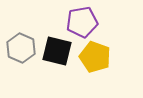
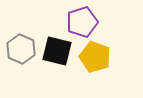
purple pentagon: rotated 8 degrees counterclockwise
gray hexagon: moved 1 px down
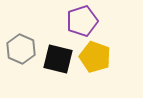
purple pentagon: moved 1 px up
black square: moved 1 px right, 8 px down
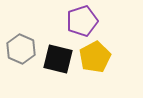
yellow pentagon: rotated 24 degrees clockwise
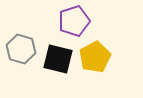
purple pentagon: moved 8 px left
gray hexagon: rotated 8 degrees counterclockwise
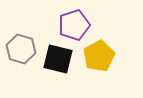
purple pentagon: moved 4 px down
yellow pentagon: moved 4 px right, 1 px up
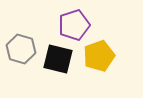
yellow pentagon: rotated 8 degrees clockwise
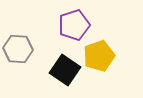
gray hexagon: moved 3 px left; rotated 12 degrees counterclockwise
black square: moved 7 px right, 11 px down; rotated 20 degrees clockwise
